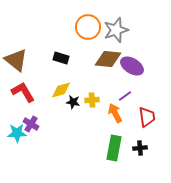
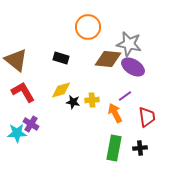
gray star: moved 13 px right, 14 px down; rotated 30 degrees clockwise
purple ellipse: moved 1 px right, 1 px down
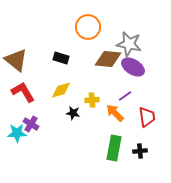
black star: moved 11 px down
orange arrow: rotated 18 degrees counterclockwise
black cross: moved 3 px down
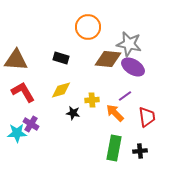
brown triangle: rotated 35 degrees counterclockwise
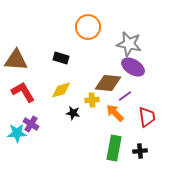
brown diamond: moved 24 px down
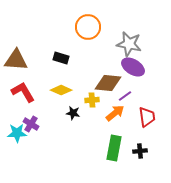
yellow diamond: rotated 40 degrees clockwise
orange arrow: rotated 96 degrees clockwise
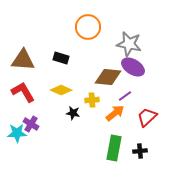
brown triangle: moved 7 px right
brown diamond: moved 6 px up
red trapezoid: rotated 125 degrees counterclockwise
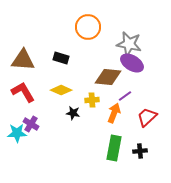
purple ellipse: moved 1 px left, 4 px up
orange arrow: moved 1 px left; rotated 30 degrees counterclockwise
